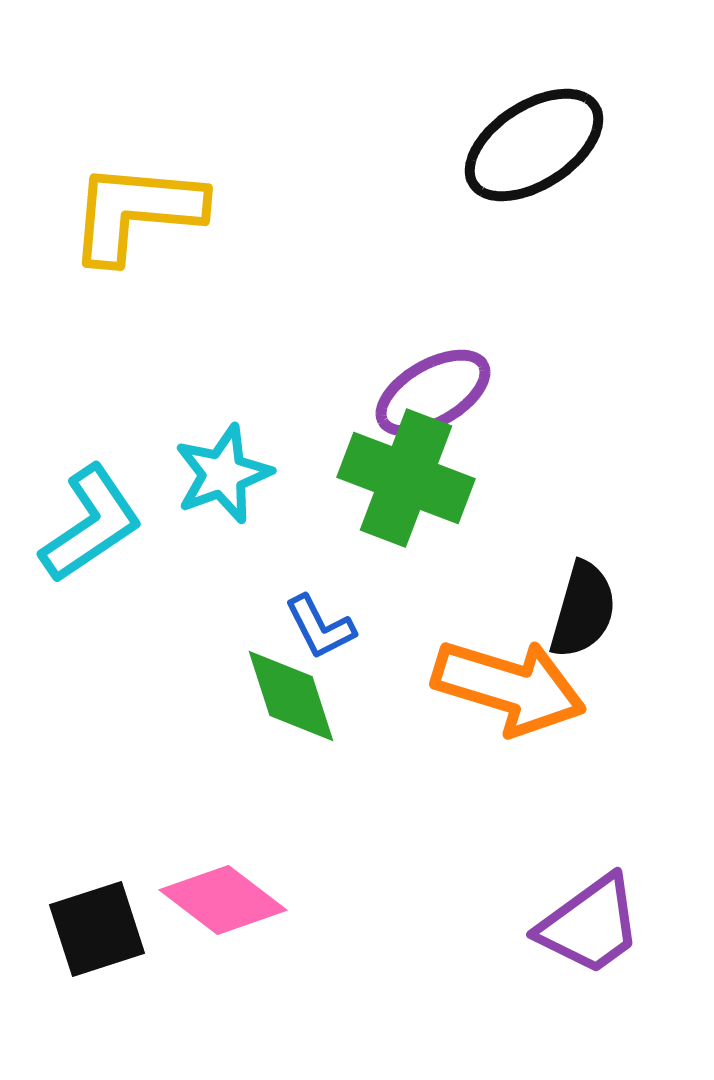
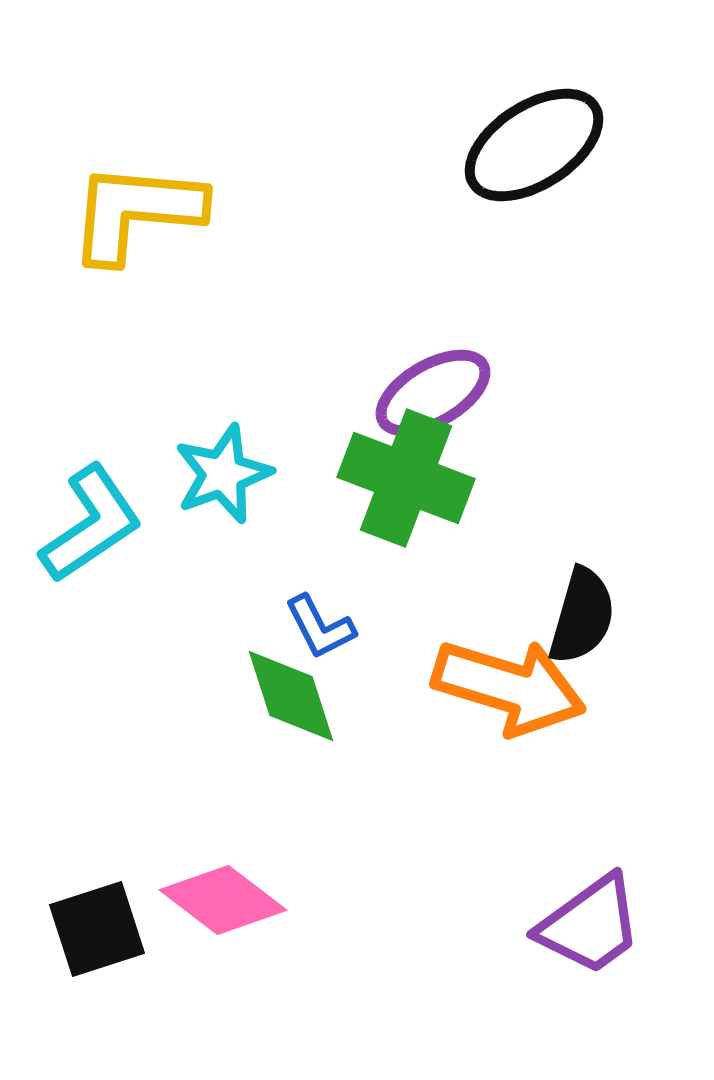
black semicircle: moved 1 px left, 6 px down
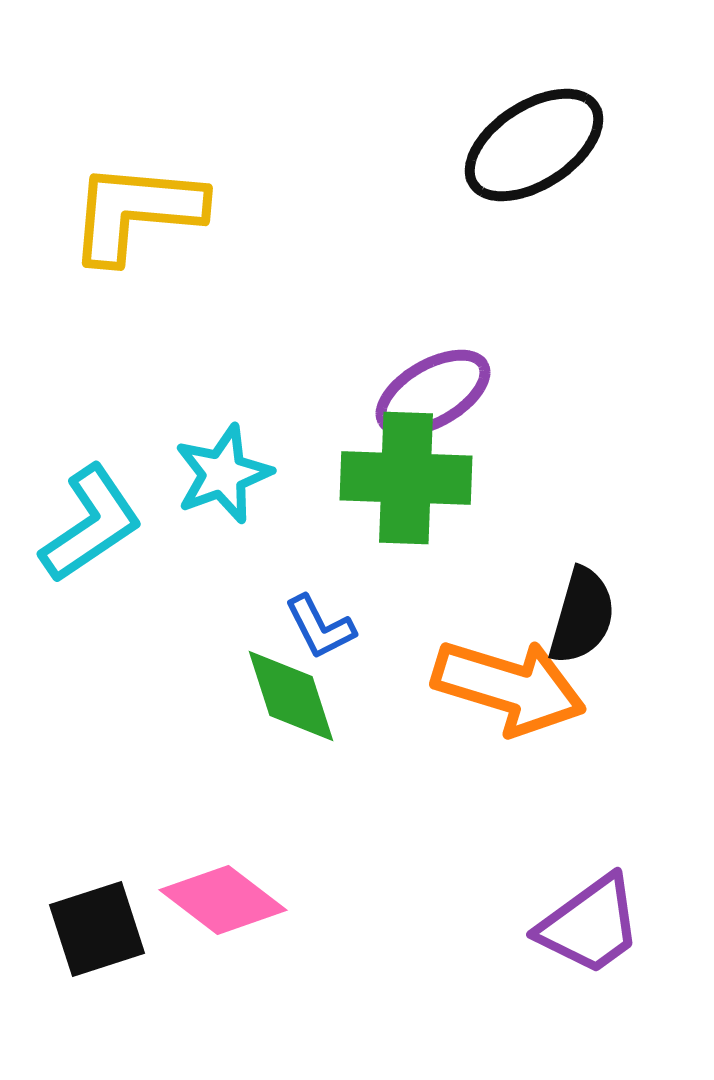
green cross: rotated 19 degrees counterclockwise
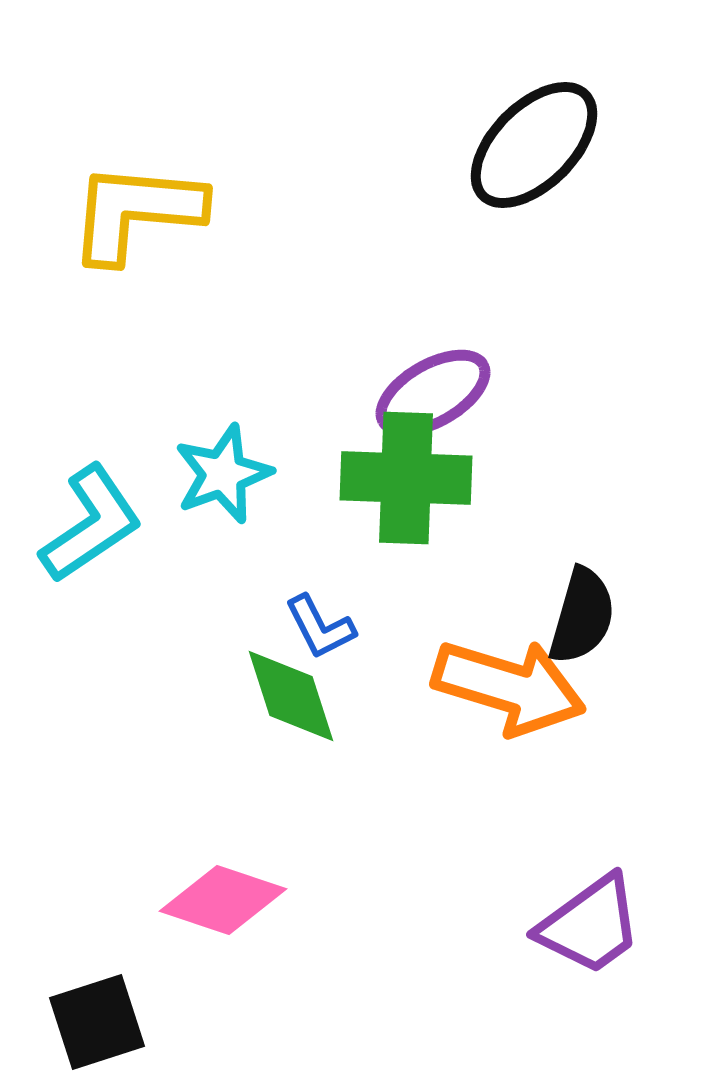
black ellipse: rotated 12 degrees counterclockwise
pink diamond: rotated 19 degrees counterclockwise
black square: moved 93 px down
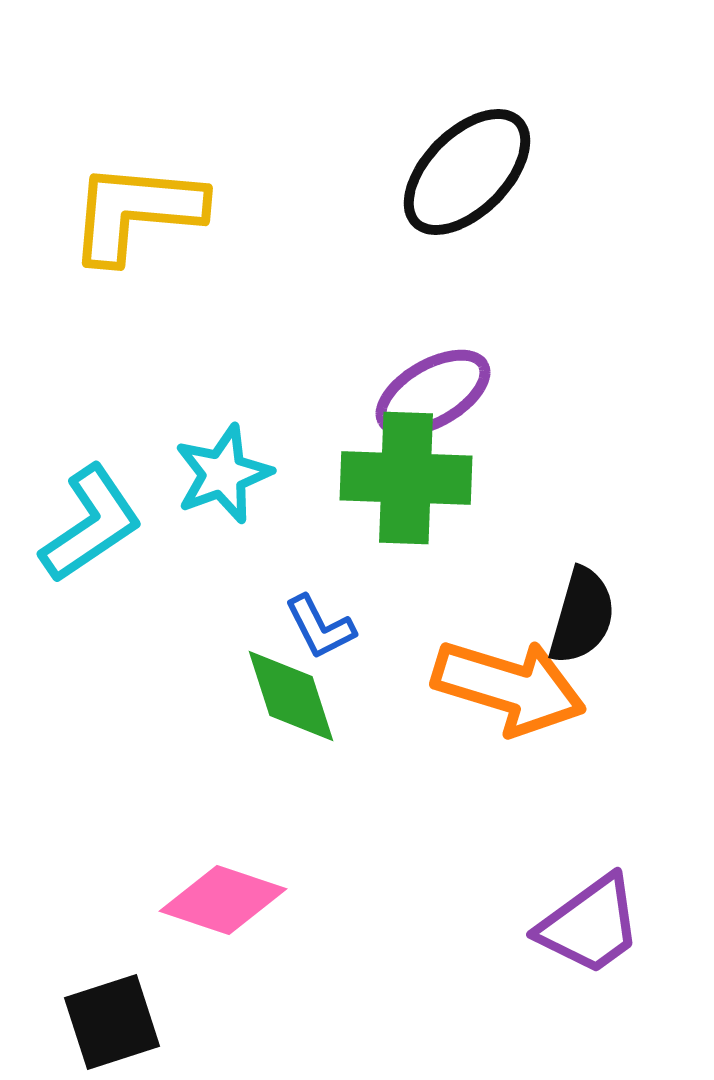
black ellipse: moved 67 px left, 27 px down
black square: moved 15 px right
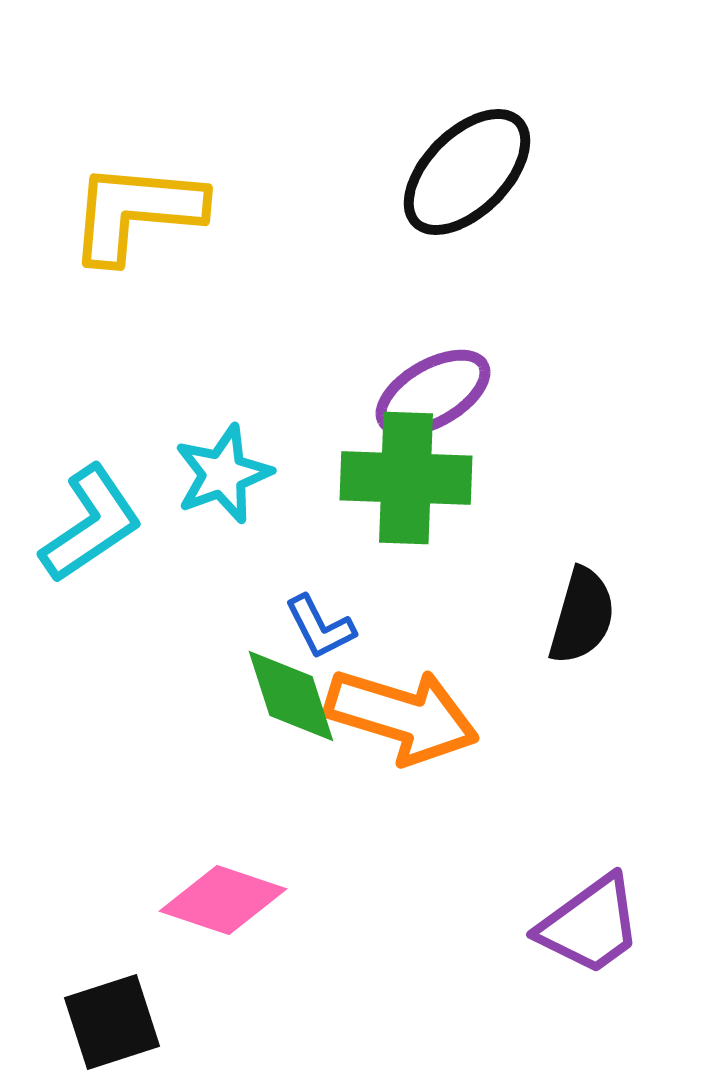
orange arrow: moved 107 px left, 29 px down
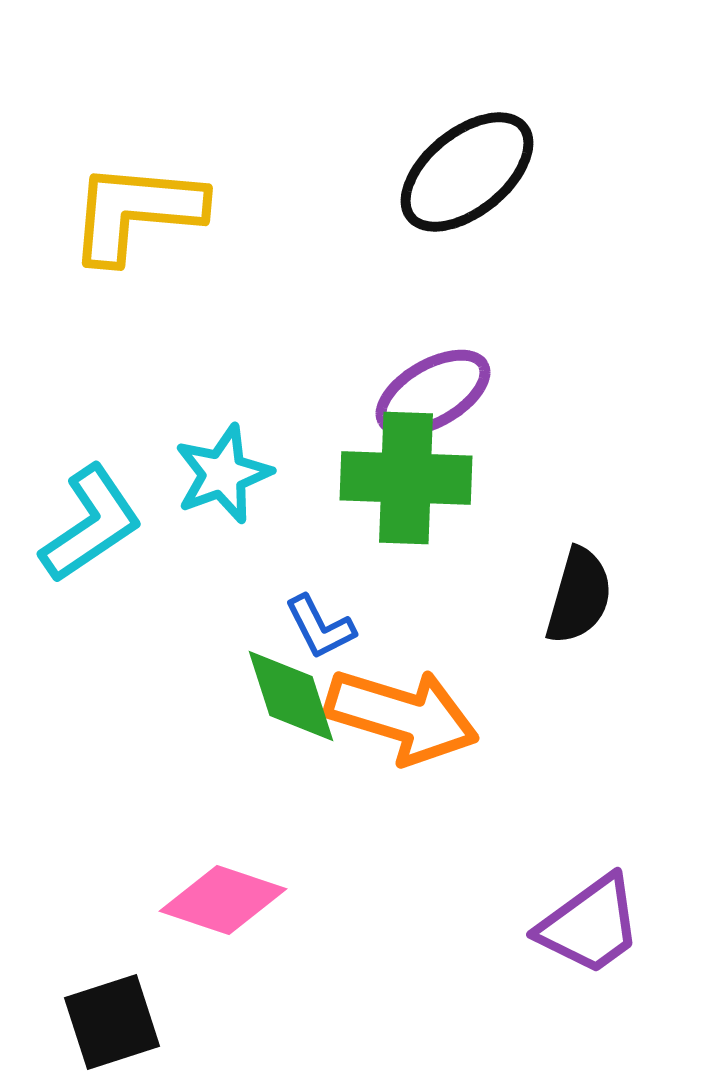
black ellipse: rotated 6 degrees clockwise
black semicircle: moved 3 px left, 20 px up
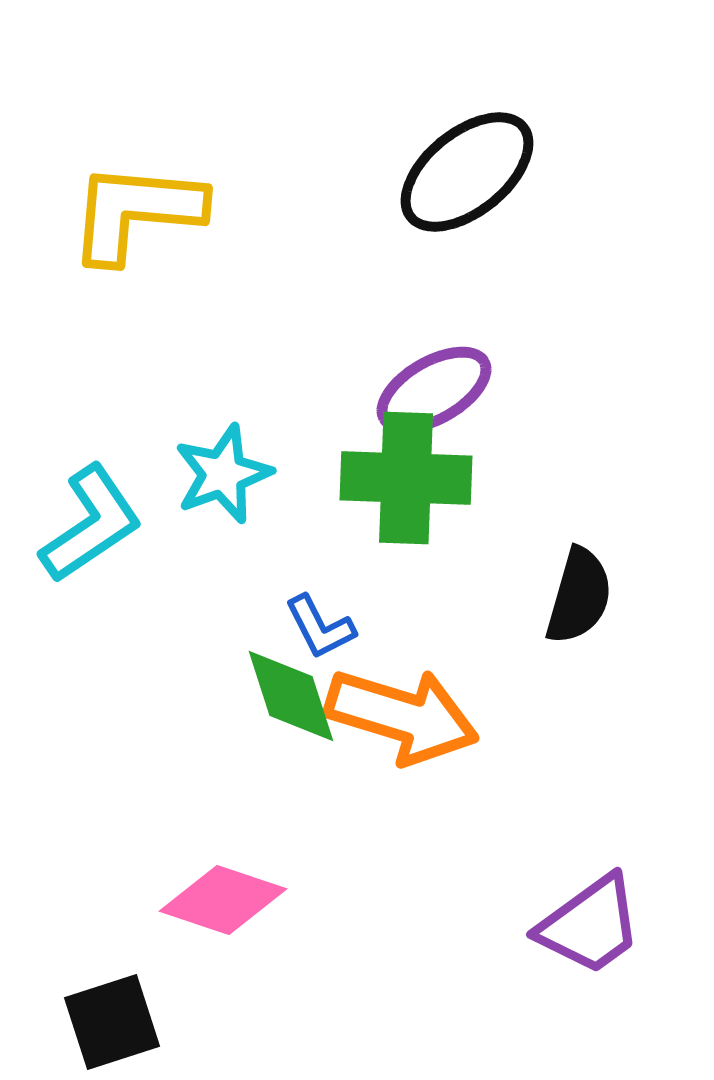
purple ellipse: moved 1 px right, 3 px up
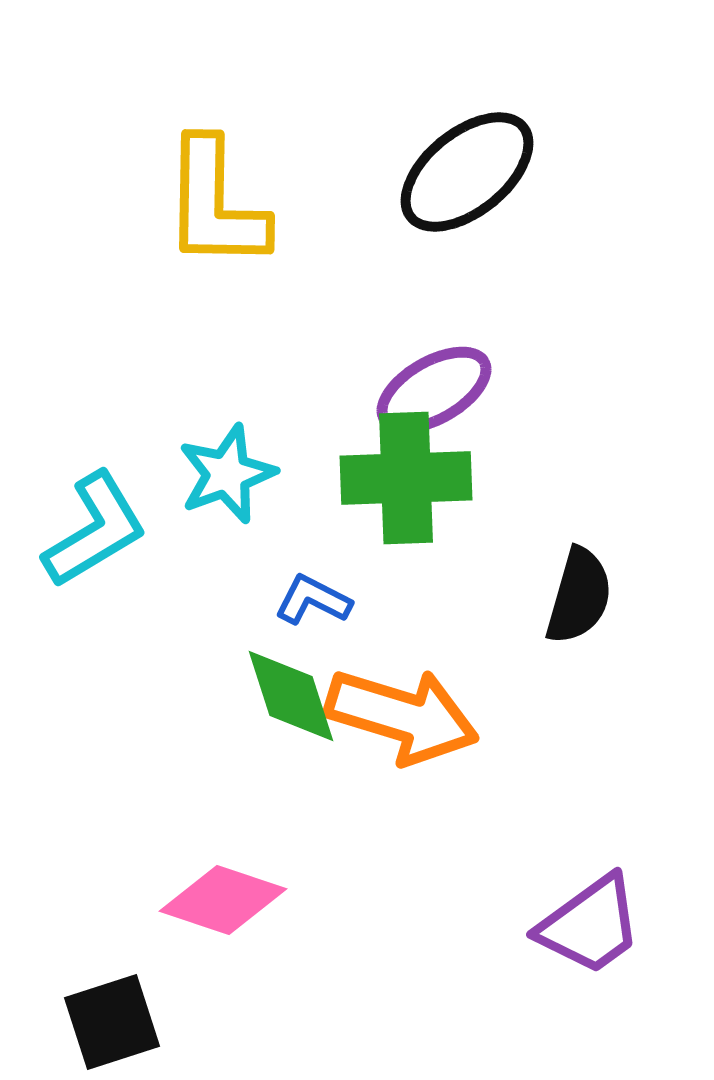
yellow L-shape: moved 79 px right, 8 px up; rotated 94 degrees counterclockwise
cyan star: moved 4 px right
green cross: rotated 4 degrees counterclockwise
cyan L-shape: moved 4 px right, 6 px down; rotated 3 degrees clockwise
blue L-shape: moved 7 px left, 27 px up; rotated 144 degrees clockwise
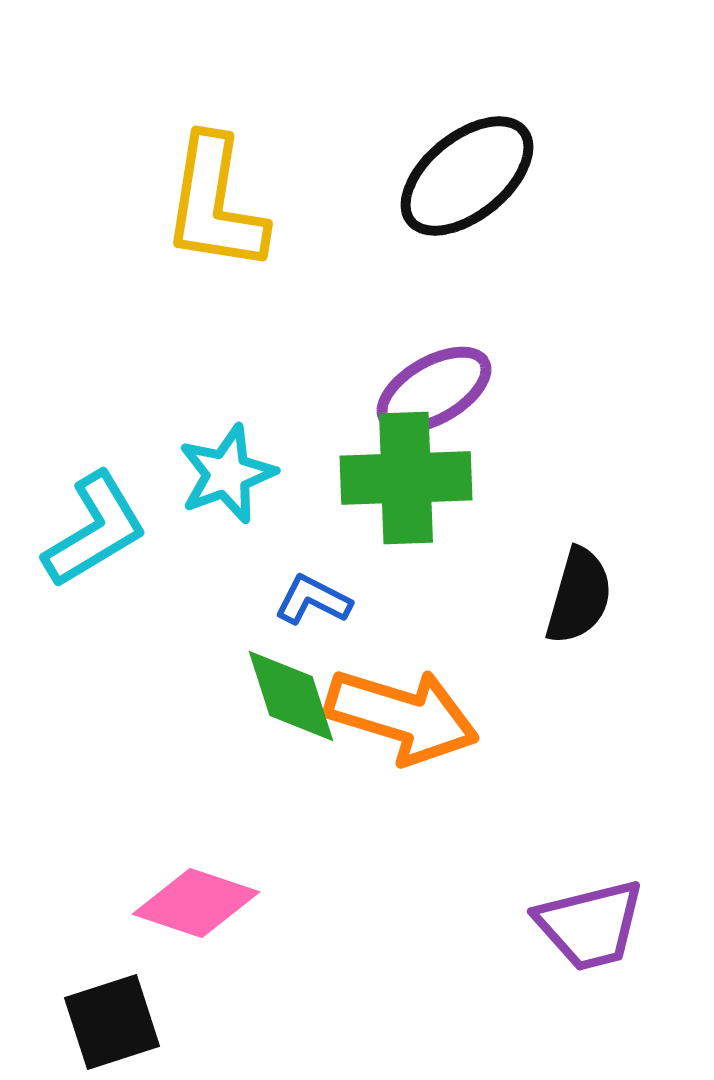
black ellipse: moved 4 px down
yellow L-shape: rotated 8 degrees clockwise
pink diamond: moved 27 px left, 3 px down
purple trapezoid: rotated 22 degrees clockwise
